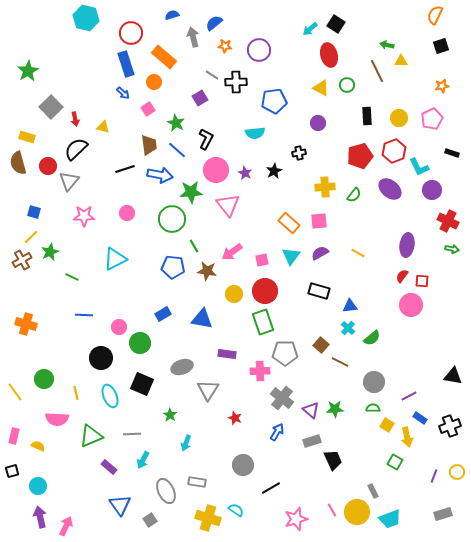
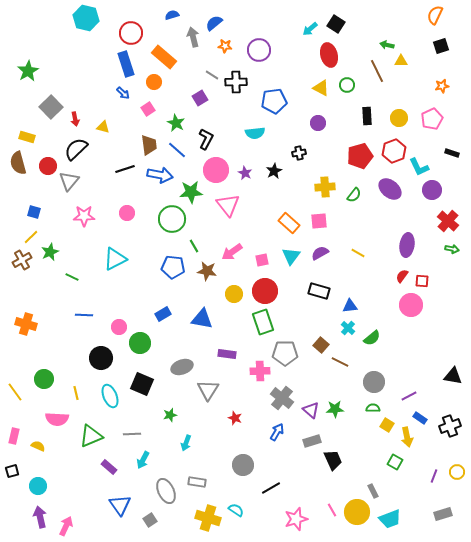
red cross at (448, 221): rotated 15 degrees clockwise
green star at (170, 415): rotated 24 degrees clockwise
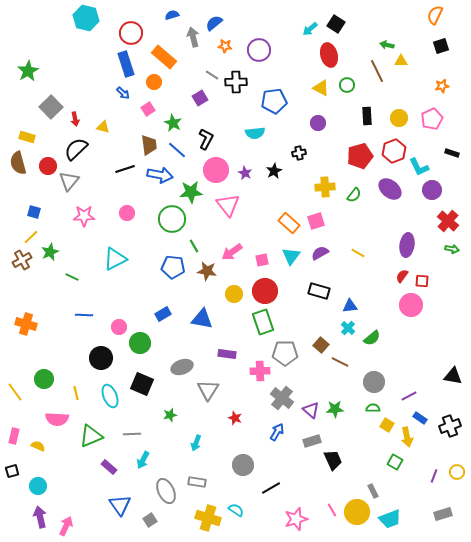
green star at (176, 123): moved 3 px left
pink square at (319, 221): moved 3 px left; rotated 12 degrees counterclockwise
cyan arrow at (186, 443): moved 10 px right
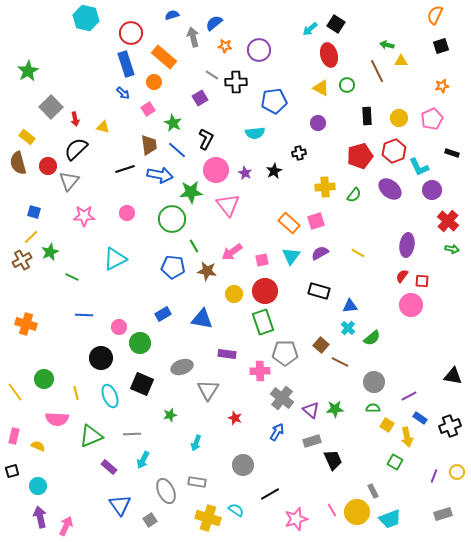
yellow rectangle at (27, 137): rotated 21 degrees clockwise
black line at (271, 488): moved 1 px left, 6 px down
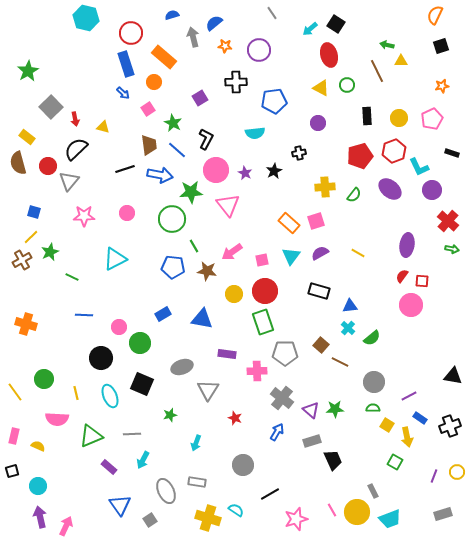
gray line at (212, 75): moved 60 px right, 62 px up; rotated 24 degrees clockwise
pink cross at (260, 371): moved 3 px left
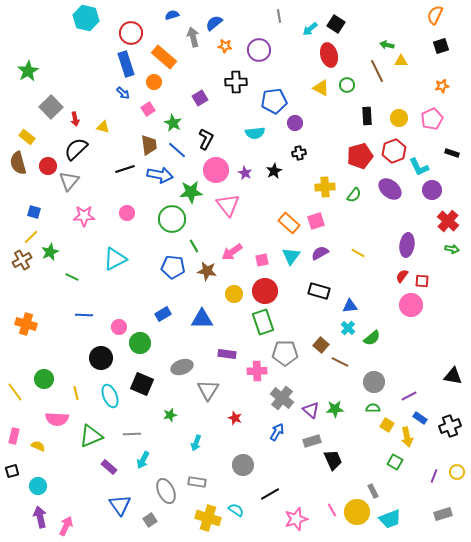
gray line at (272, 13): moved 7 px right, 3 px down; rotated 24 degrees clockwise
purple circle at (318, 123): moved 23 px left
blue triangle at (202, 319): rotated 10 degrees counterclockwise
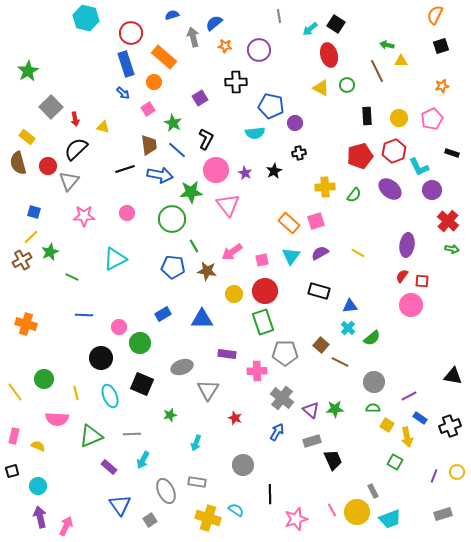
blue pentagon at (274, 101): moved 3 px left, 5 px down; rotated 20 degrees clockwise
black line at (270, 494): rotated 60 degrees counterclockwise
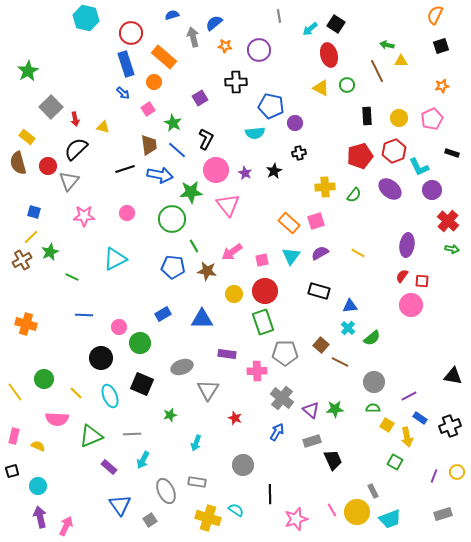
yellow line at (76, 393): rotated 32 degrees counterclockwise
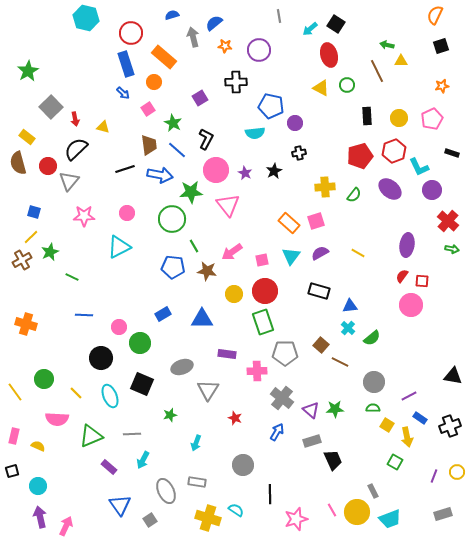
cyan triangle at (115, 259): moved 4 px right, 12 px up
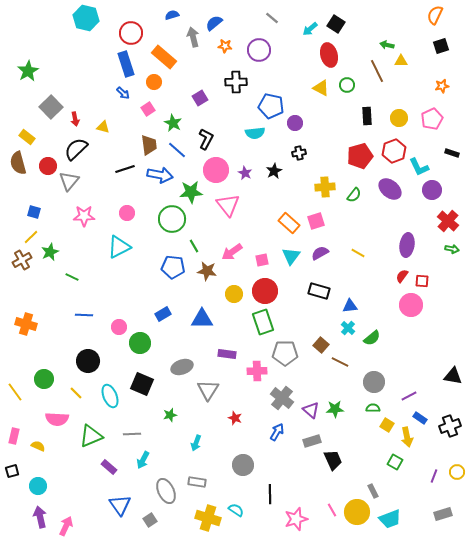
gray line at (279, 16): moved 7 px left, 2 px down; rotated 40 degrees counterclockwise
black circle at (101, 358): moved 13 px left, 3 px down
